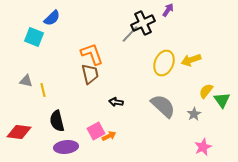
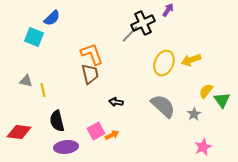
orange arrow: moved 3 px right, 1 px up
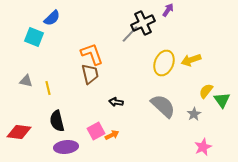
yellow line: moved 5 px right, 2 px up
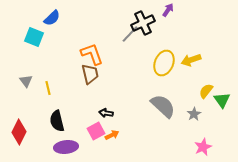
gray triangle: rotated 40 degrees clockwise
black arrow: moved 10 px left, 11 px down
red diamond: rotated 70 degrees counterclockwise
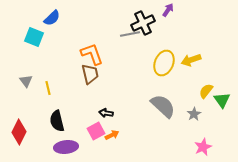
gray line: rotated 36 degrees clockwise
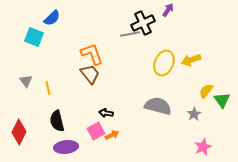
brown trapezoid: rotated 25 degrees counterclockwise
gray semicircle: moved 5 px left; rotated 28 degrees counterclockwise
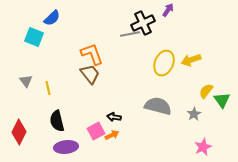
black arrow: moved 8 px right, 4 px down
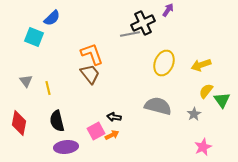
yellow arrow: moved 10 px right, 5 px down
red diamond: moved 9 px up; rotated 15 degrees counterclockwise
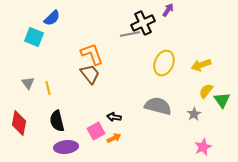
gray triangle: moved 2 px right, 2 px down
orange arrow: moved 2 px right, 3 px down
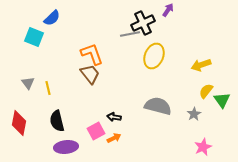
yellow ellipse: moved 10 px left, 7 px up
